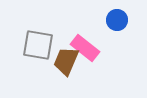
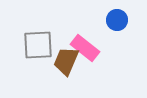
gray square: rotated 12 degrees counterclockwise
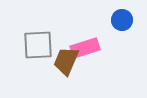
blue circle: moved 5 px right
pink rectangle: rotated 56 degrees counterclockwise
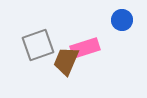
gray square: rotated 16 degrees counterclockwise
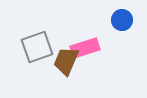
gray square: moved 1 px left, 2 px down
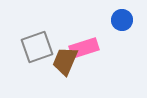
pink rectangle: moved 1 px left
brown trapezoid: moved 1 px left
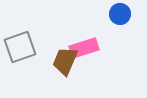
blue circle: moved 2 px left, 6 px up
gray square: moved 17 px left
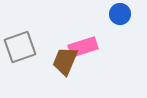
pink rectangle: moved 1 px left, 1 px up
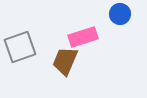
pink rectangle: moved 10 px up
